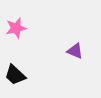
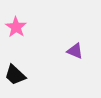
pink star: moved 1 px up; rotated 25 degrees counterclockwise
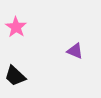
black trapezoid: moved 1 px down
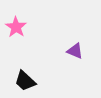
black trapezoid: moved 10 px right, 5 px down
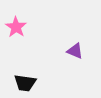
black trapezoid: moved 2 px down; rotated 35 degrees counterclockwise
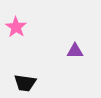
purple triangle: rotated 24 degrees counterclockwise
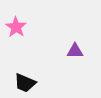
black trapezoid: rotated 15 degrees clockwise
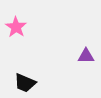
purple triangle: moved 11 px right, 5 px down
